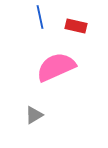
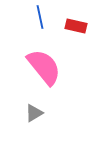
pink semicircle: moved 12 px left; rotated 75 degrees clockwise
gray triangle: moved 2 px up
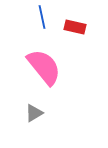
blue line: moved 2 px right
red rectangle: moved 1 px left, 1 px down
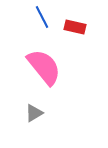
blue line: rotated 15 degrees counterclockwise
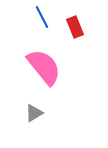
red rectangle: rotated 55 degrees clockwise
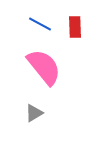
blue line: moved 2 px left, 7 px down; rotated 35 degrees counterclockwise
red rectangle: rotated 20 degrees clockwise
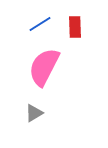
blue line: rotated 60 degrees counterclockwise
pink semicircle: rotated 114 degrees counterclockwise
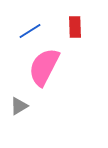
blue line: moved 10 px left, 7 px down
gray triangle: moved 15 px left, 7 px up
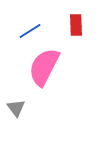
red rectangle: moved 1 px right, 2 px up
gray triangle: moved 3 px left, 2 px down; rotated 36 degrees counterclockwise
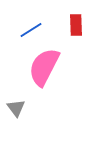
blue line: moved 1 px right, 1 px up
